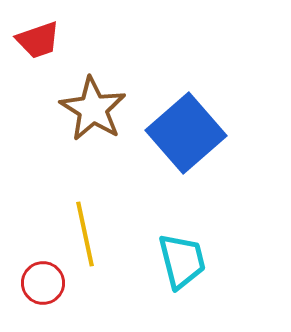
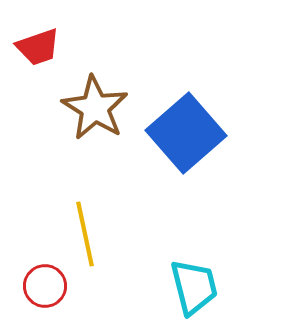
red trapezoid: moved 7 px down
brown star: moved 2 px right, 1 px up
cyan trapezoid: moved 12 px right, 26 px down
red circle: moved 2 px right, 3 px down
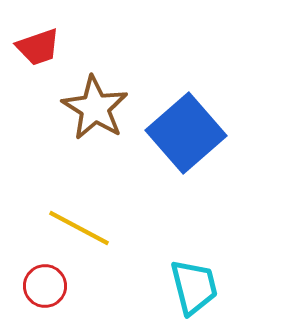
yellow line: moved 6 px left, 6 px up; rotated 50 degrees counterclockwise
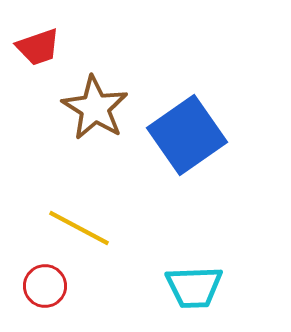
blue square: moved 1 px right, 2 px down; rotated 6 degrees clockwise
cyan trapezoid: rotated 102 degrees clockwise
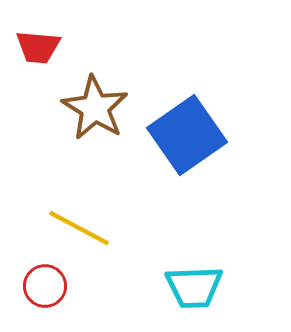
red trapezoid: rotated 24 degrees clockwise
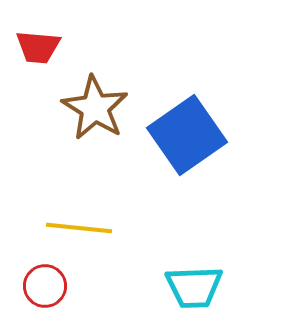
yellow line: rotated 22 degrees counterclockwise
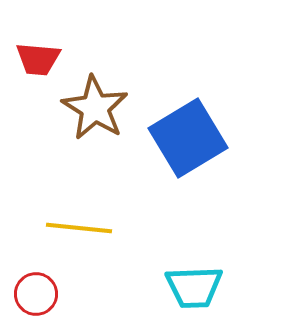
red trapezoid: moved 12 px down
blue square: moved 1 px right, 3 px down; rotated 4 degrees clockwise
red circle: moved 9 px left, 8 px down
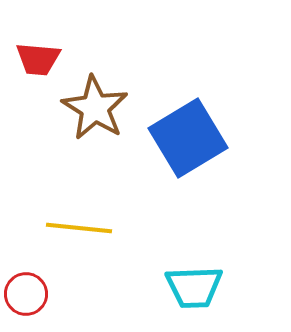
red circle: moved 10 px left
